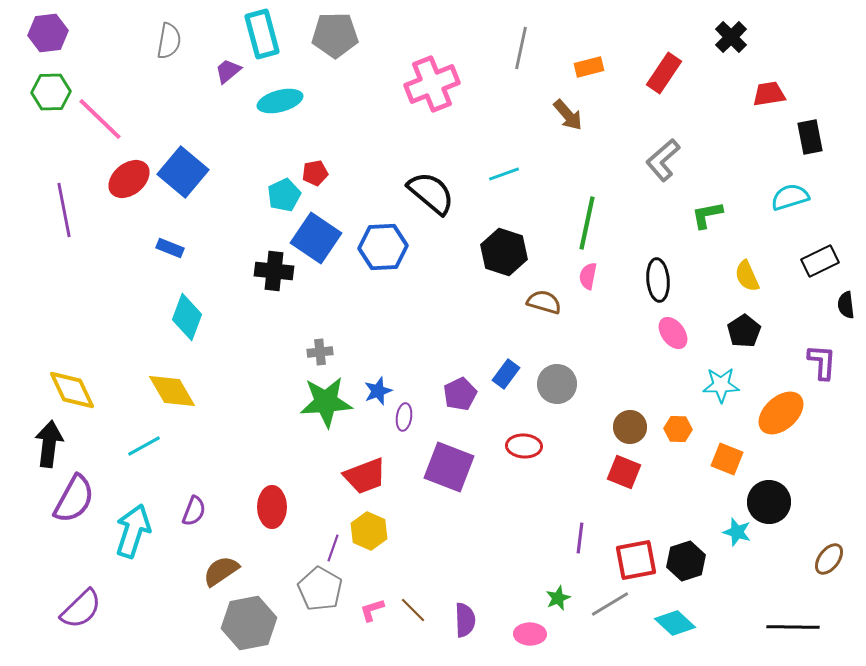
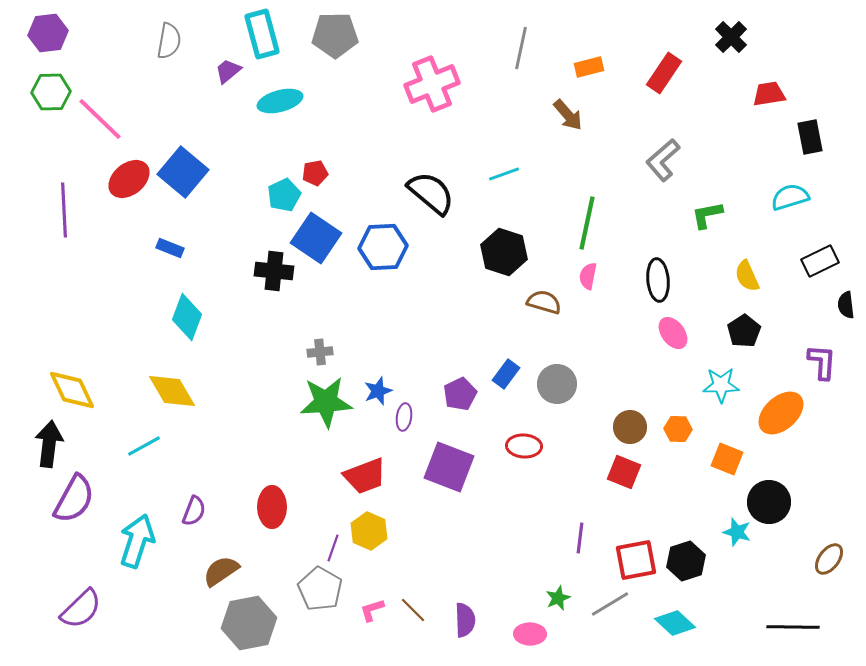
purple line at (64, 210): rotated 8 degrees clockwise
cyan arrow at (133, 531): moved 4 px right, 10 px down
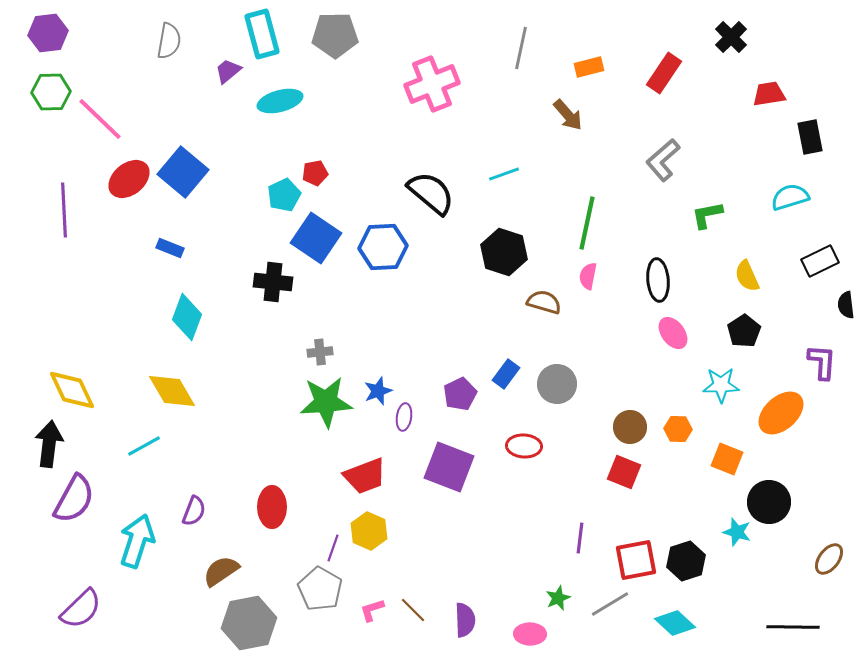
black cross at (274, 271): moved 1 px left, 11 px down
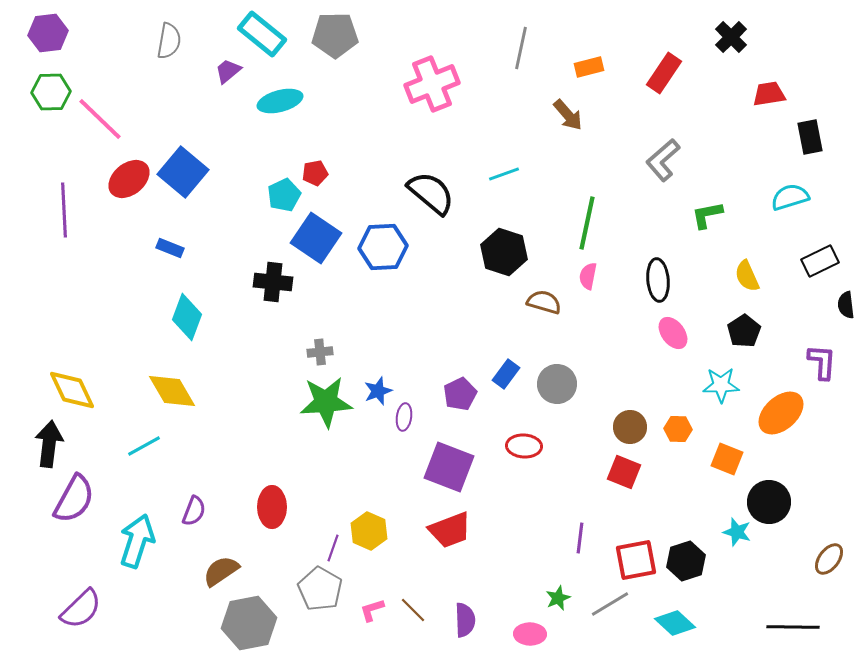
cyan rectangle at (262, 34): rotated 36 degrees counterclockwise
red trapezoid at (365, 476): moved 85 px right, 54 px down
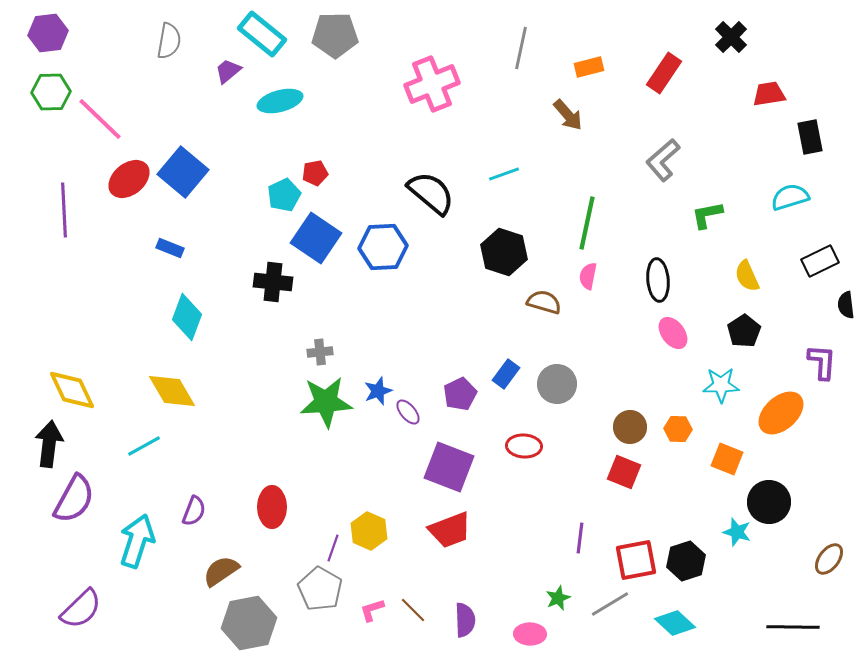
purple ellipse at (404, 417): moved 4 px right, 5 px up; rotated 48 degrees counterclockwise
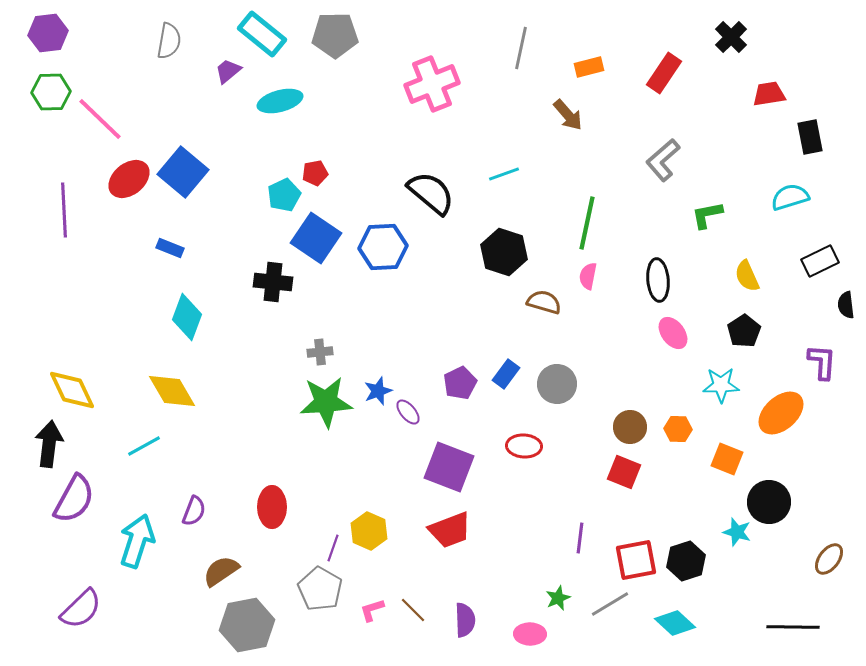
purple pentagon at (460, 394): moved 11 px up
gray hexagon at (249, 623): moved 2 px left, 2 px down
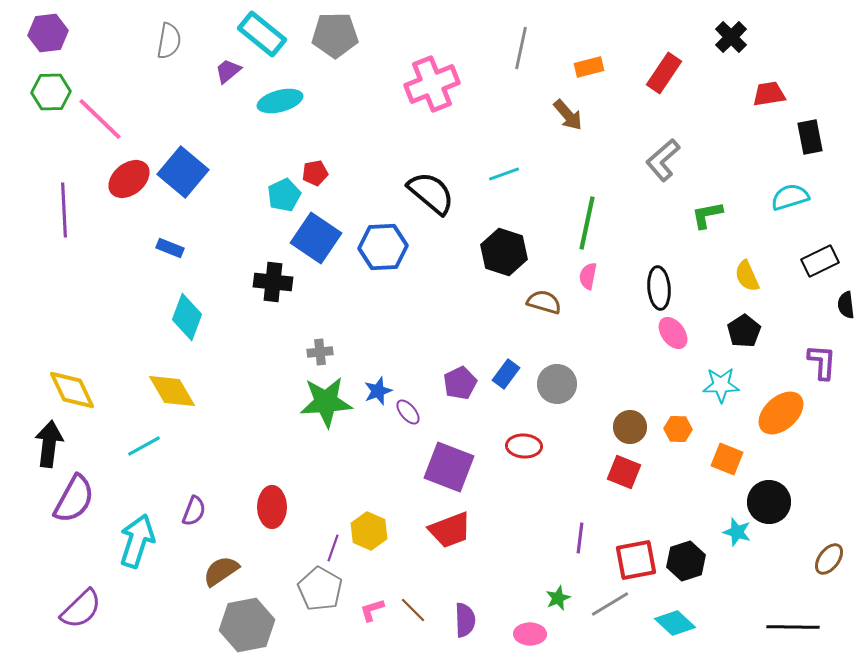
black ellipse at (658, 280): moved 1 px right, 8 px down
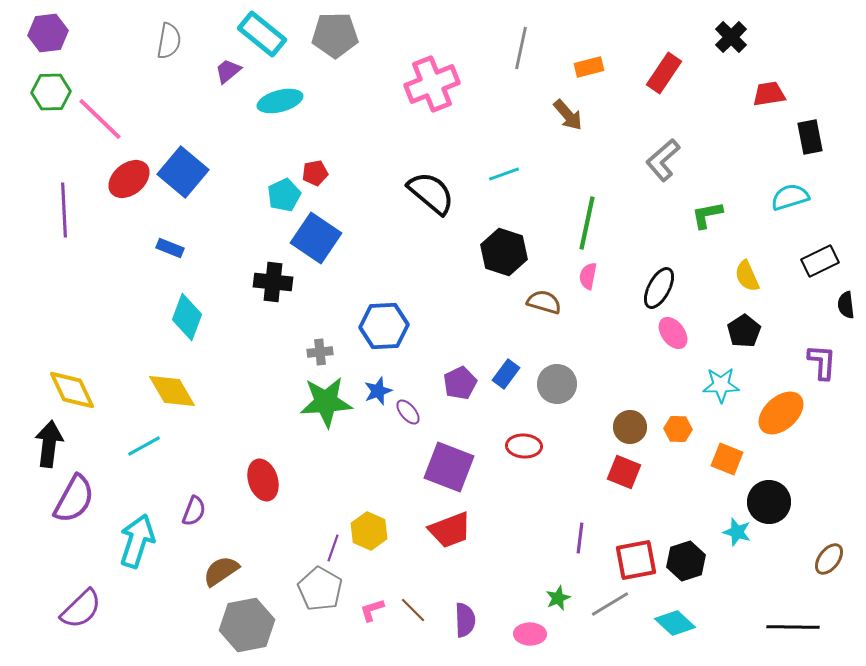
blue hexagon at (383, 247): moved 1 px right, 79 px down
black ellipse at (659, 288): rotated 33 degrees clockwise
red ellipse at (272, 507): moved 9 px left, 27 px up; rotated 18 degrees counterclockwise
